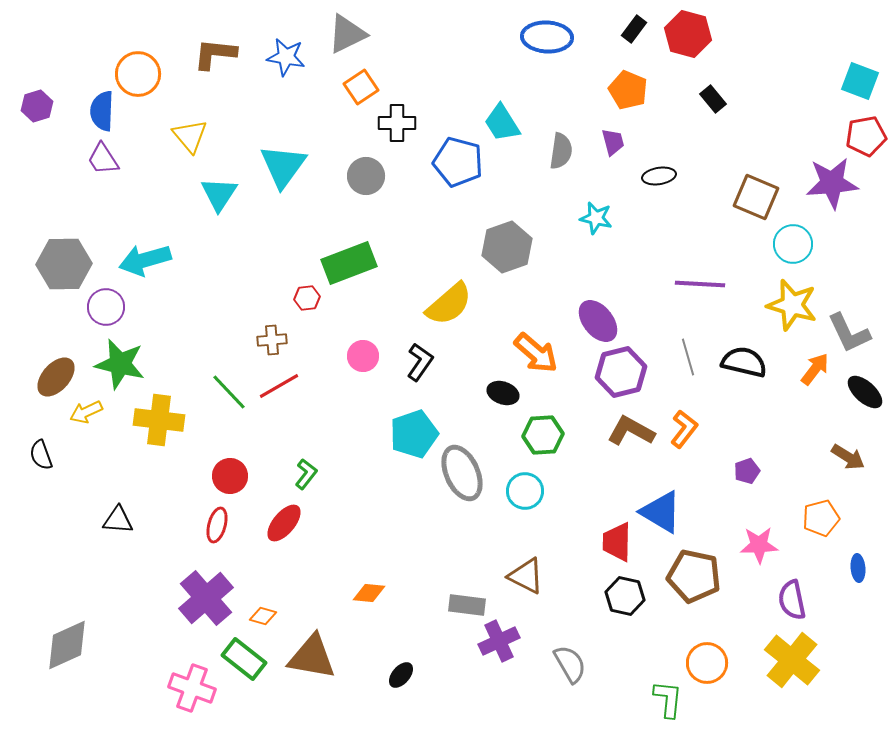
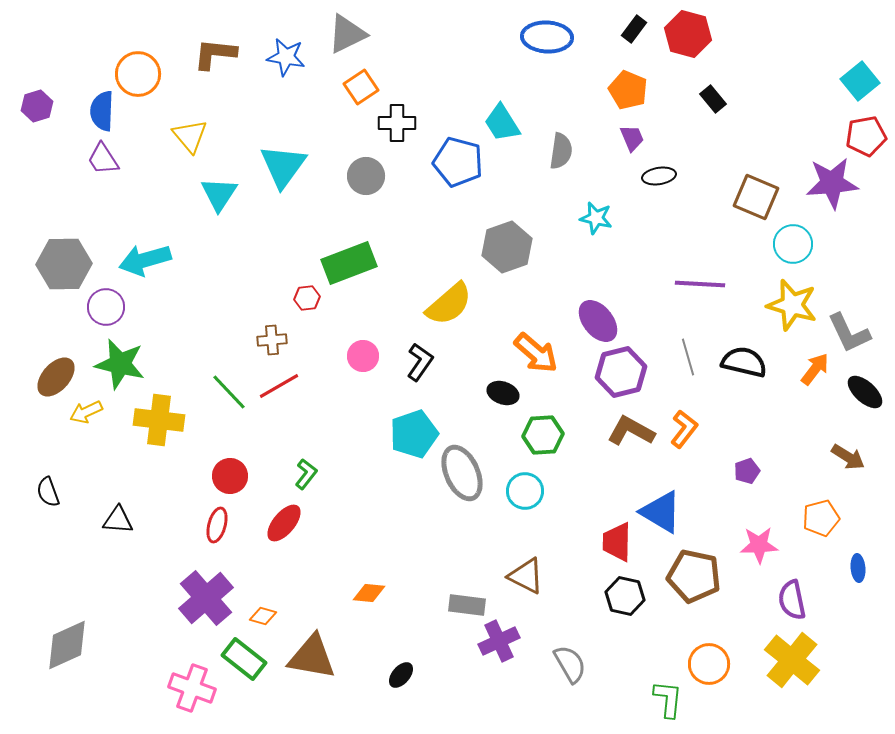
cyan square at (860, 81): rotated 30 degrees clockwise
purple trapezoid at (613, 142): moved 19 px right, 4 px up; rotated 8 degrees counterclockwise
black semicircle at (41, 455): moved 7 px right, 37 px down
orange circle at (707, 663): moved 2 px right, 1 px down
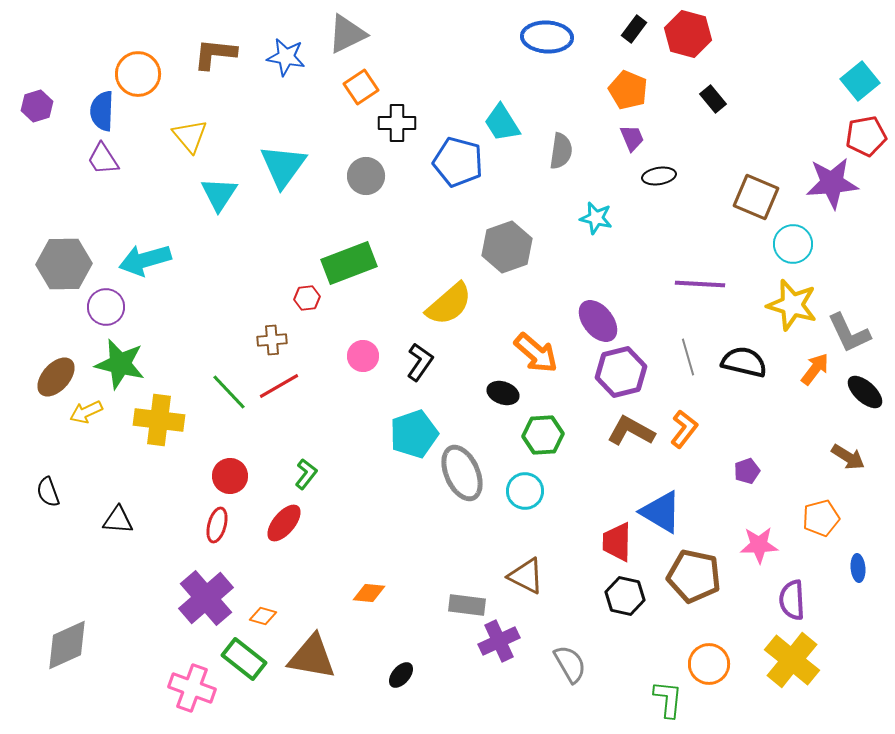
purple semicircle at (792, 600): rotated 9 degrees clockwise
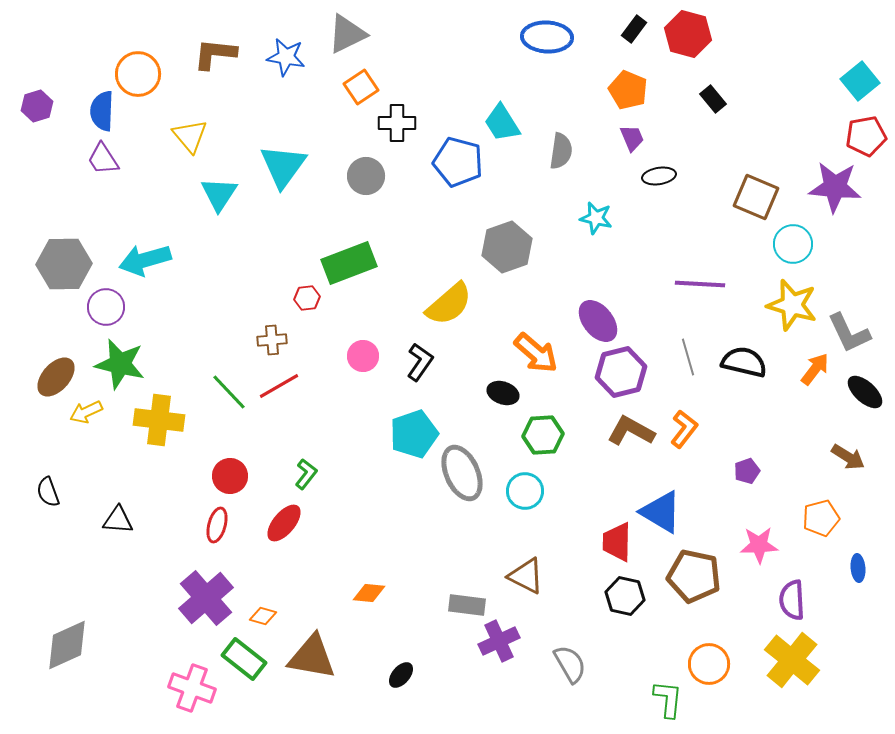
purple star at (832, 183): moved 3 px right, 4 px down; rotated 10 degrees clockwise
